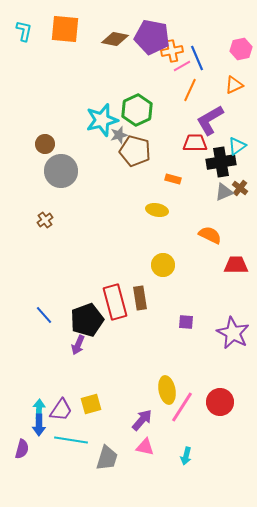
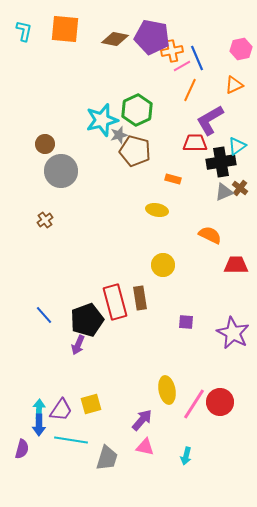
pink line at (182, 407): moved 12 px right, 3 px up
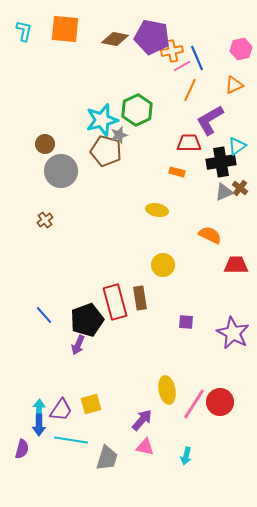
red trapezoid at (195, 143): moved 6 px left
brown pentagon at (135, 151): moved 29 px left
orange rectangle at (173, 179): moved 4 px right, 7 px up
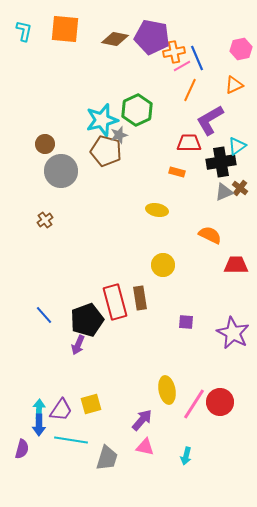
orange cross at (172, 51): moved 2 px right, 1 px down
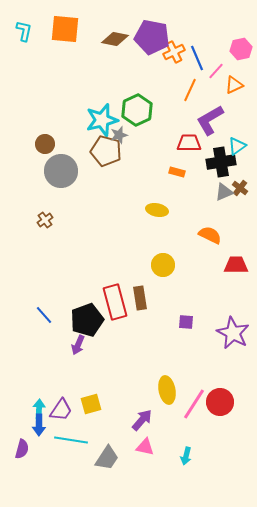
orange cross at (174, 52): rotated 15 degrees counterclockwise
pink line at (182, 66): moved 34 px right, 5 px down; rotated 18 degrees counterclockwise
gray trapezoid at (107, 458): rotated 16 degrees clockwise
